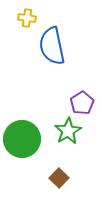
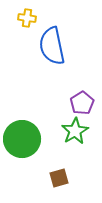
green star: moved 7 px right
brown square: rotated 30 degrees clockwise
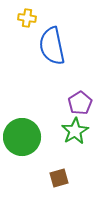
purple pentagon: moved 2 px left
green circle: moved 2 px up
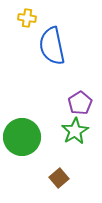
brown square: rotated 24 degrees counterclockwise
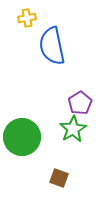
yellow cross: rotated 18 degrees counterclockwise
green star: moved 2 px left, 2 px up
brown square: rotated 30 degrees counterclockwise
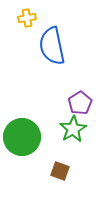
brown square: moved 1 px right, 7 px up
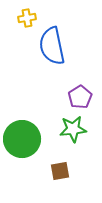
purple pentagon: moved 6 px up
green star: rotated 24 degrees clockwise
green circle: moved 2 px down
brown square: rotated 30 degrees counterclockwise
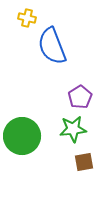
yellow cross: rotated 24 degrees clockwise
blue semicircle: rotated 9 degrees counterclockwise
green circle: moved 3 px up
brown square: moved 24 px right, 9 px up
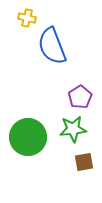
green circle: moved 6 px right, 1 px down
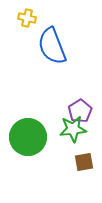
purple pentagon: moved 14 px down
